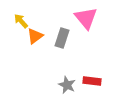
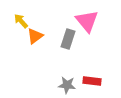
pink triangle: moved 1 px right, 3 px down
gray rectangle: moved 6 px right, 1 px down
gray star: rotated 18 degrees counterclockwise
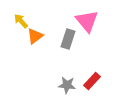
red rectangle: rotated 54 degrees counterclockwise
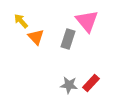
orange triangle: moved 1 px right, 1 px down; rotated 36 degrees counterclockwise
red rectangle: moved 1 px left, 2 px down
gray star: moved 2 px right
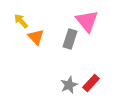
gray rectangle: moved 2 px right
gray star: rotated 30 degrees counterclockwise
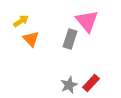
yellow arrow: rotated 98 degrees clockwise
orange triangle: moved 5 px left, 2 px down
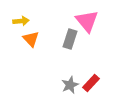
yellow arrow: rotated 28 degrees clockwise
gray star: moved 1 px right
